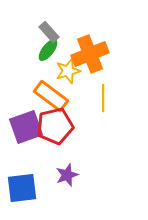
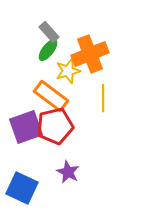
purple star: moved 1 px right, 3 px up; rotated 25 degrees counterclockwise
blue square: rotated 32 degrees clockwise
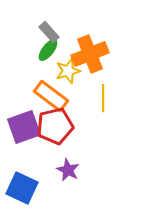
purple square: moved 2 px left
purple star: moved 2 px up
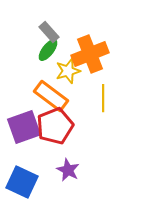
red pentagon: rotated 9 degrees counterclockwise
blue square: moved 6 px up
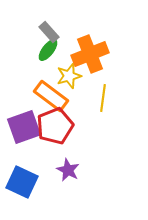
yellow star: moved 1 px right, 5 px down
yellow line: rotated 8 degrees clockwise
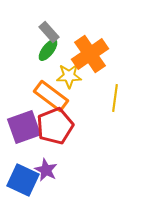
orange cross: rotated 12 degrees counterclockwise
yellow star: rotated 15 degrees clockwise
yellow line: moved 12 px right
purple star: moved 22 px left
blue square: moved 1 px right, 2 px up
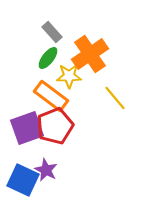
gray rectangle: moved 3 px right
green ellipse: moved 8 px down
yellow line: rotated 48 degrees counterclockwise
purple square: moved 3 px right, 1 px down
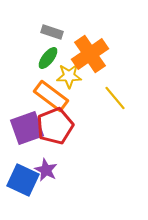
gray rectangle: rotated 30 degrees counterclockwise
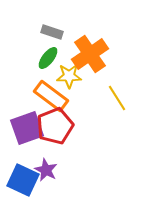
yellow line: moved 2 px right; rotated 8 degrees clockwise
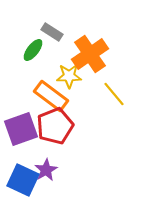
gray rectangle: rotated 15 degrees clockwise
green ellipse: moved 15 px left, 8 px up
yellow line: moved 3 px left, 4 px up; rotated 8 degrees counterclockwise
purple square: moved 6 px left, 1 px down
purple star: rotated 15 degrees clockwise
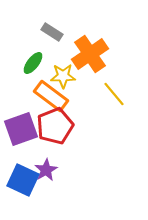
green ellipse: moved 13 px down
yellow star: moved 6 px left
